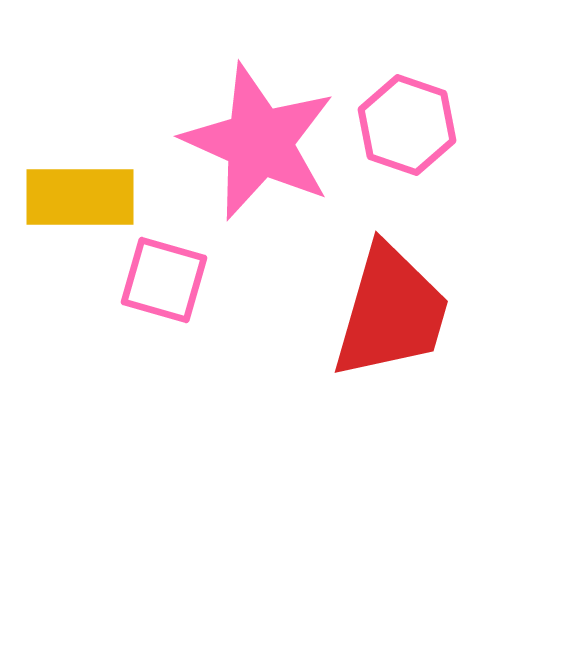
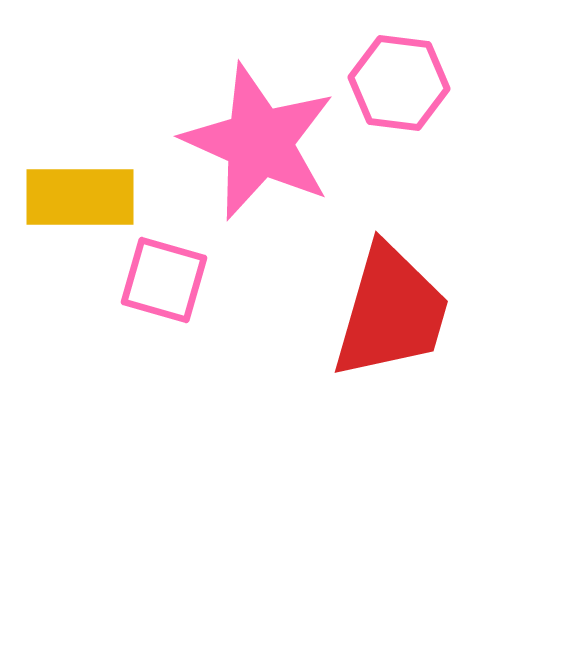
pink hexagon: moved 8 px left, 42 px up; rotated 12 degrees counterclockwise
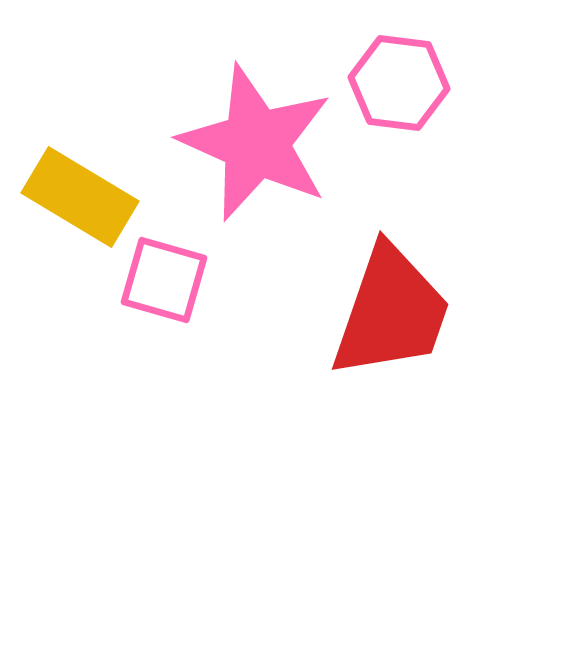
pink star: moved 3 px left, 1 px down
yellow rectangle: rotated 31 degrees clockwise
red trapezoid: rotated 3 degrees clockwise
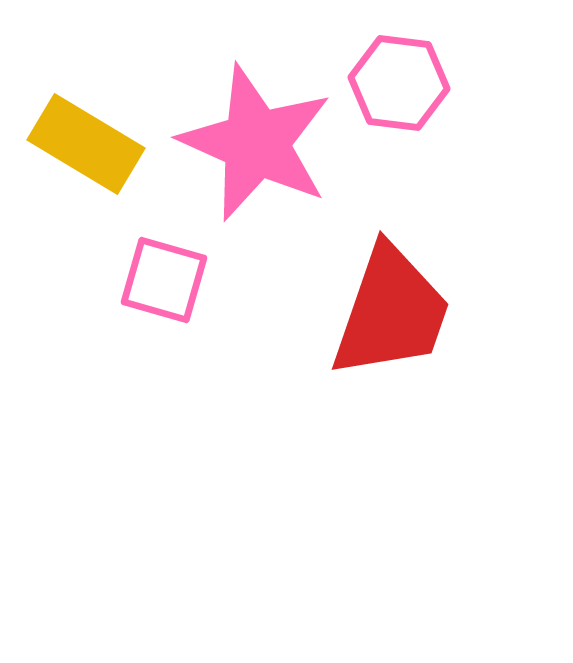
yellow rectangle: moved 6 px right, 53 px up
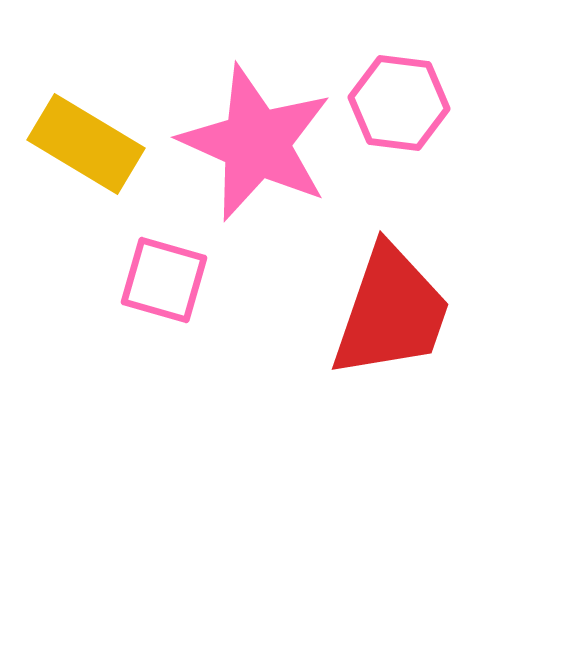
pink hexagon: moved 20 px down
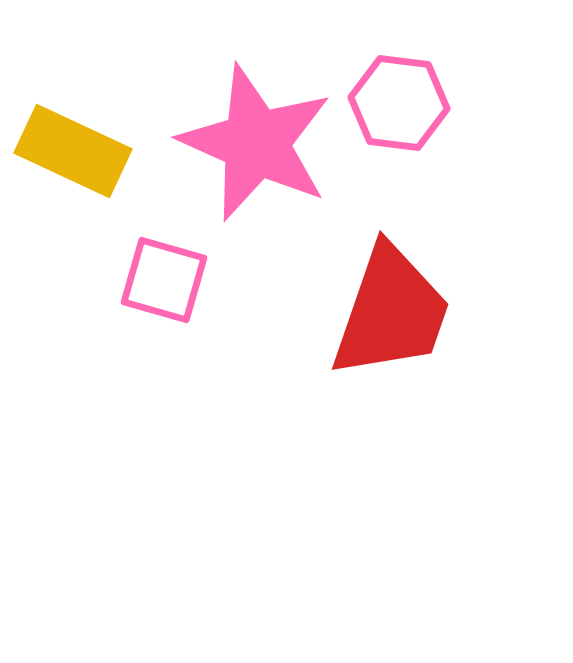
yellow rectangle: moved 13 px left, 7 px down; rotated 6 degrees counterclockwise
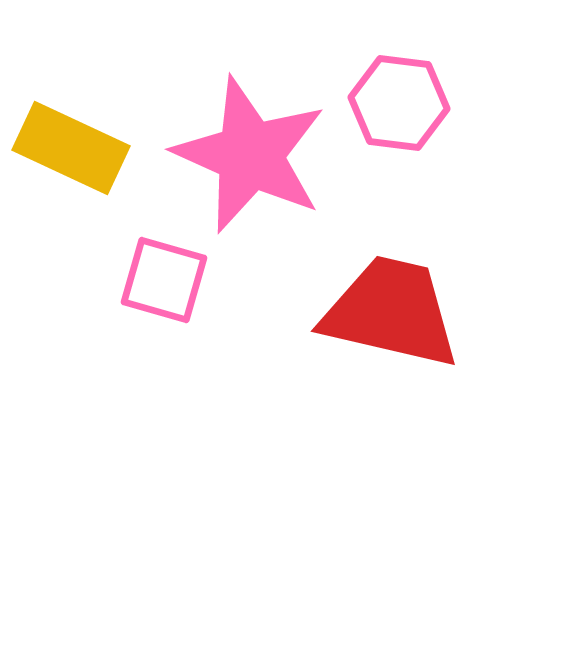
pink star: moved 6 px left, 12 px down
yellow rectangle: moved 2 px left, 3 px up
red trapezoid: rotated 96 degrees counterclockwise
